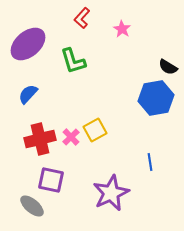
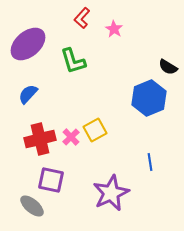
pink star: moved 8 px left
blue hexagon: moved 7 px left; rotated 12 degrees counterclockwise
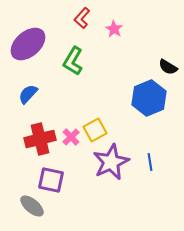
green L-shape: rotated 48 degrees clockwise
purple star: moved 31 px up
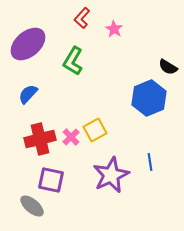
purple star: moved 13 px down
